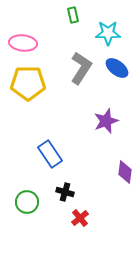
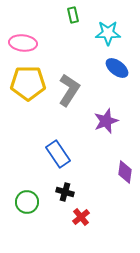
gray L-shape: moved 12 px left, 22 px down
blue rectangle: moved 8 px right
red cross: moved 1 px right, 1 px up
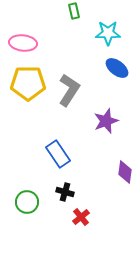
green rectangle: moved 1 px right, 4 px up
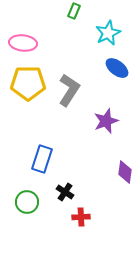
green rectangle: rotated 35 degrees clockwise
cyan star: rotated 25 degrees counterclockwise
blue rectangle: moved 16 px left, 5 px down; rotated 52 degrees clockwise
black cross: rotated 18 degrees clockwise
red cross: rotated 36 degrees clockwise
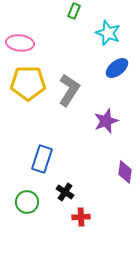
cyan star: rotated 25 degrees counterclockwise
pink ellipse: moved 3 px left
blue ellipse: rotated 75 degrees counterclockwise
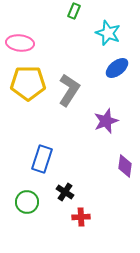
purple diamond: moved 6 px up
